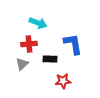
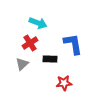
red cross: moved 1 px right, 1 px up; rotated 28 degrees counterclockwise
red star: moved 1 px right, 2 px down
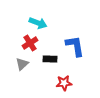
blue L-shape: moved 2 px right, 2 px down
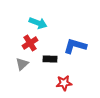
blue L-shape: rotated 65 degrees counterclockwise
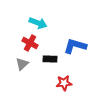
red cross: rotated 28 degrees counterclockwise
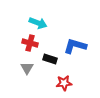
red cross: rotated 14 degrees counterclockwise
black rectangle: rotated 16 degrees clockwise
gray triangle: moved 5 px right, 4 px down; rotated 16 degrees counterclockwise
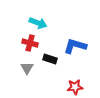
red star: moved 11 px right, 4 px down
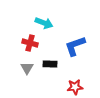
cyan arrow: moved 6 px right
blue L-shape: rotated 35 degrees counterclockwise
black rectangle: moved 5 px down; rotated 16 degrees counterclockwise
